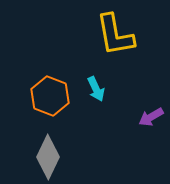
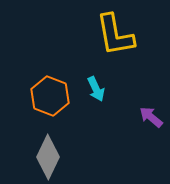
purple arrow: rotated 70 degrees clockwise
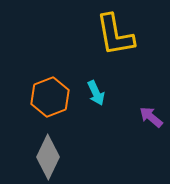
cyan arrow: moved 4 px down
orange hexagon: moved 1 px down; rotated 18 degrees clockwise
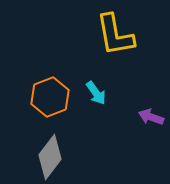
cyan arrow: rotated 10 degrees counterclockwise
purple arrow: rotated 20 degrees counterclockwise
gray diamond: moved 2 px right; rotated 12 degrees clockwise
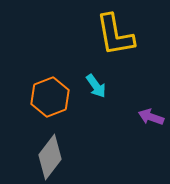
cyan arrow: moved 7 px up
